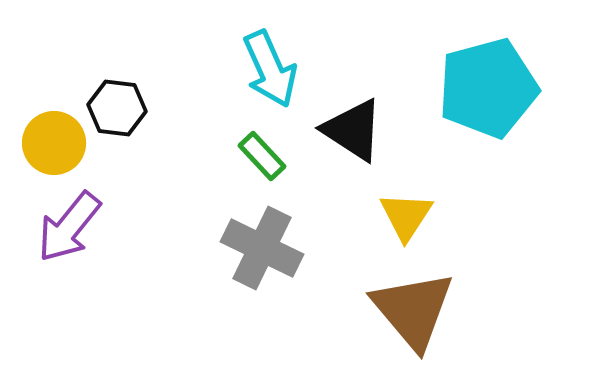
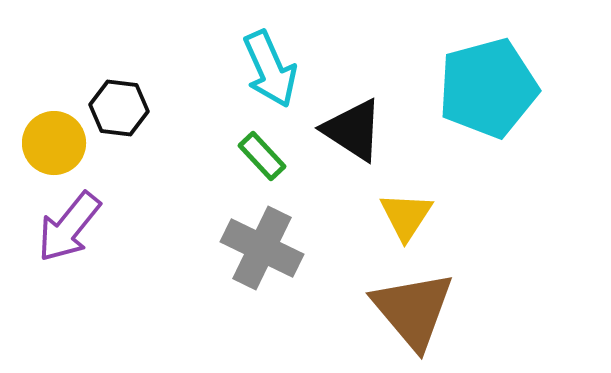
black hexagon: moved 2 px right
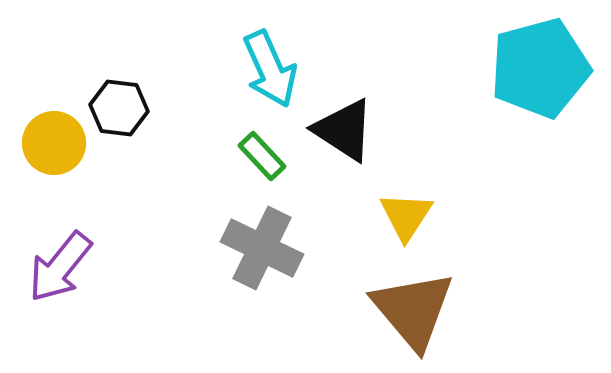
cyan pentagon: moved 52 px right, 20 px up
black triangle: moved 9 px left
purple arrow: moved 9 px left, 40 px down
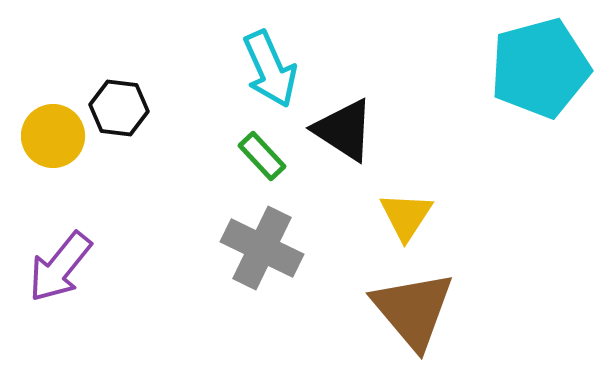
yellow circle: moved 1 px left, 7 px up
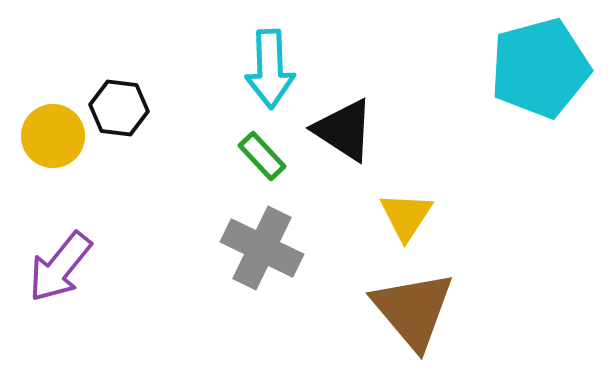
cyan arrow: rotated 22 degrees clockwise
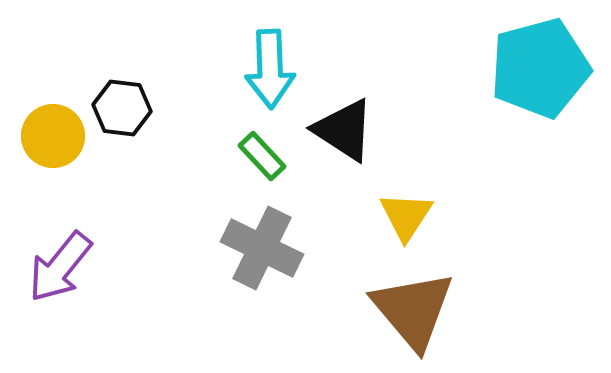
black hexagon: moved 3 px right
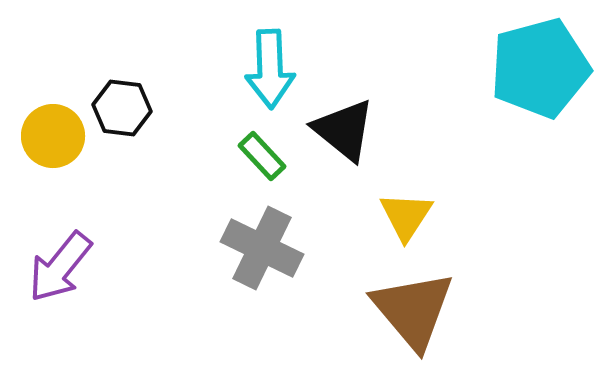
black triangle: rotated 6 degrees clockwise
